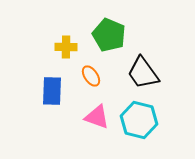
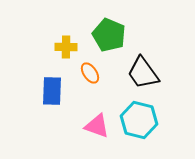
orange ellipse: moved 1 px left, 3 px up
pink triangle: moved 9 px down
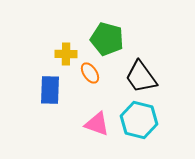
green pentagon: moved 2 px left, 4 px down; rotated 8 degrees counterclockwise
yellow cross: moved 7 px down
black trapezoid: moved 2 px left, 4 px down
blue rectangle: moved 2 px left, 1 px up
pink triangle: moved 2 px up
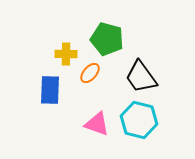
orange ellipse: rotated 75 degrees clockwise
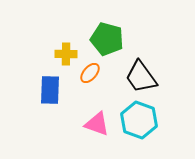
cyan hexagon: rotated 6 degrees clockwise
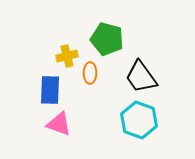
yellow cross: moved 1 px right, 2 px down; rotated 15 degrees counterclockwise
orange ellipse: rotated 40 degrees counterclockwise
pink triangle: moved 38 px left
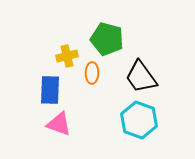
orange ellipse: moved 2 px right
